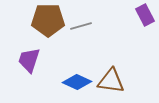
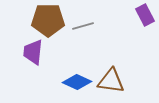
gray line: moved 2 px right
purple trapezoid: moved 4 px right, 8 px up; rotated 12 degrees counterclockwise
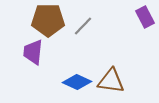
purple rectangle: moved 2 px down
gray line: rotated 30 degrees counterclockwise
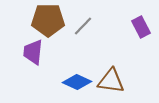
purple rectangle: moved 4 px left, 10 px down
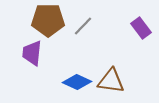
purple rectangle: moved 1 px down; rotated 10 degrees counterclockwise
purple trapezoid: moved 1 px left, 1 px down
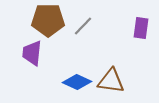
purple rectangle: rotated 45 degrees clockwise
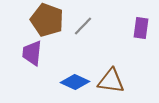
brown pentagon: moved 1 px left; rotated 20 degrees clockwise
blue diamond: moved 2 px left
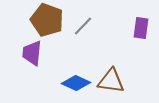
blue diamond: moved 1 px right, 1 px down
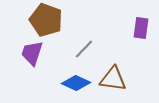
brown pentagon: moved 1 px left
gray line: moved 1 px right, 23 px down
purple trapezoid: rotated 12 degrees clockwise
brown triangle: moved 2 px right, 2 px up
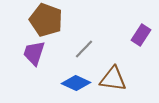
purple rectangle: moved 7 px down; rotated 25 degrees clockwise
purple trapezoid: moved 2 px right
